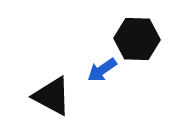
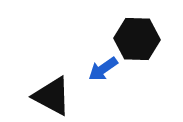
blue arrow: moved 1 px right, 1 px up
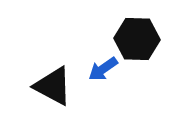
black triangle: moved 1 px right, 10 px up
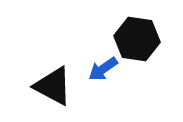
black hexagon: rotated 6 degrees clockwise
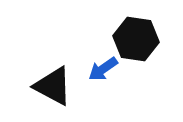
black hexagon: moved 1 px left
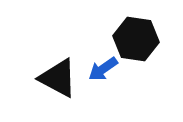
black triangle: moved 5 px right, 8 px up
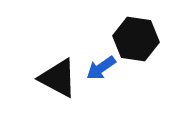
blue arrow: moved 2 px left, 1 px up
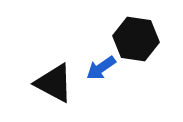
black triangle: moved 4 px left, 5 px down
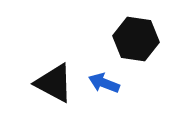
blue arrow: moved 3 px right, 15 px down; rotated 56 degrees clockwise
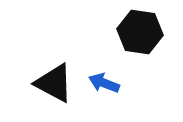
black hexagon: moved 4 px right, 7 px up
